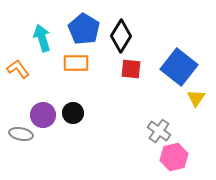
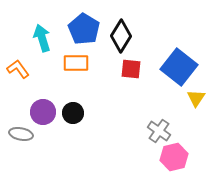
purple circle: moved 3 px up
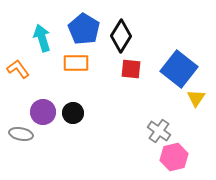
blue square: moved 2 px down
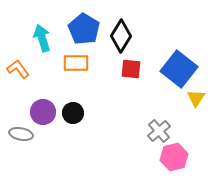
gray cross: rotated 15 degrees clockwise
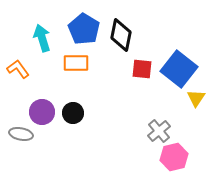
black diamond: moved 1 px up; rotated 20 degrees counterclockwise
red square: moved 11 px right
purple circle: moved 1 px left
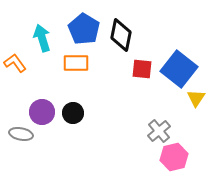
orange L-shape: moved 3 px left, 6 px up
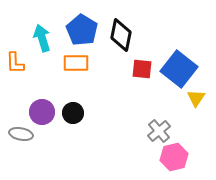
blue pentagon: moved 2 px left, 1 px down
orange L-shape: rotated 145 degrees counterclockwise
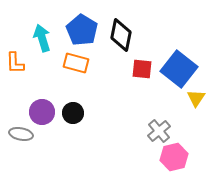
orange rectangle: rotated 15 degrees clockwise
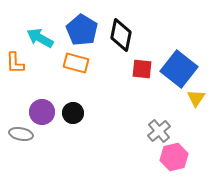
cyan arrow: moved 2 px left; rotated 44 degrees counterclockwise
